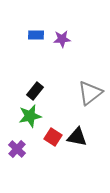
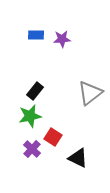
black triangle: moved 1 px right, 21 px down; rotated 15 degrees clockwise
purple cross: moved 15 px right
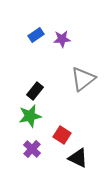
blue rectangle: rotated 35 degrees counterclockwise
gray triangle: moved 7 px left, 14 px up
red square: moved 9 px right, 2 px up
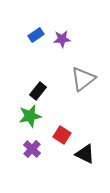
black rectangle: moved 3 px right
black triangle: moved 7 px right, 4 px up
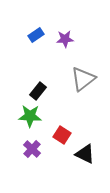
purple star: moved 3 px right
green star: rotated 15 degrees clockwise
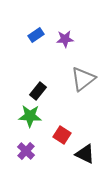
purple cross: moved 6 px left, 2 px down
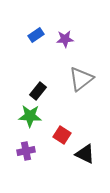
gray triangle: moved 2 px left
purple cross: rotated 36 degrees clockwise
